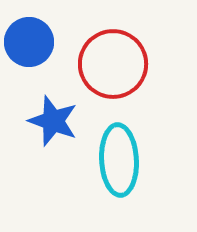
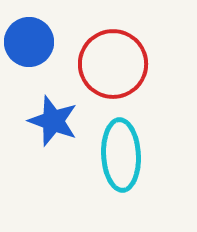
cyan ellipse: moved 2 px right, 5 px up
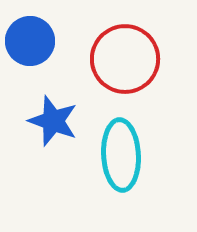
blue circle: moved 1 px right, 1 px up
red circle: moved 12 px right, 5 px up
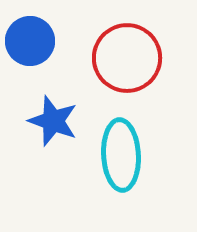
red circle: moved 2 px right, 1 px up
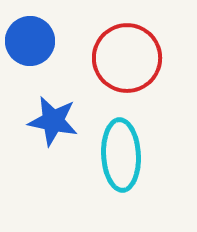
blue star: rotated 9 degrees counterclockwise
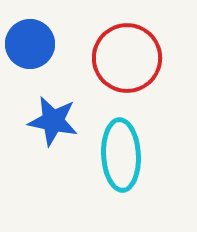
blue circle: moved 3 px down
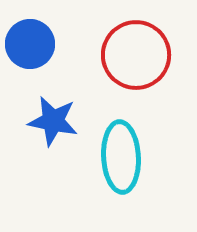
red circle: moved 9 px right, 3 px up
cyan ellipse: moved 2 px down
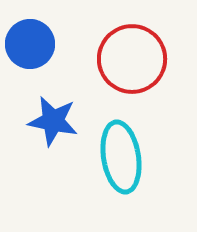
red circle: moved 4 px left, 4 px down
cyan ellipse: rotated 6 degrees counterclockwise
